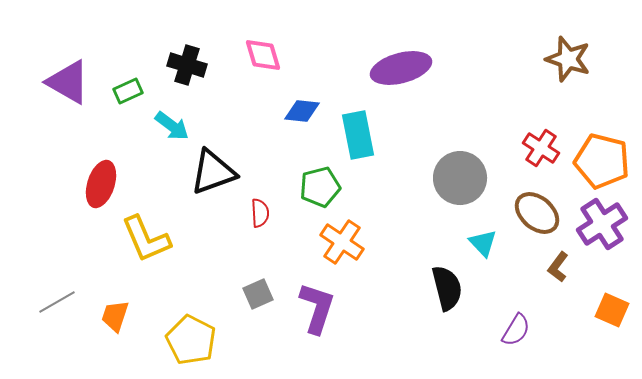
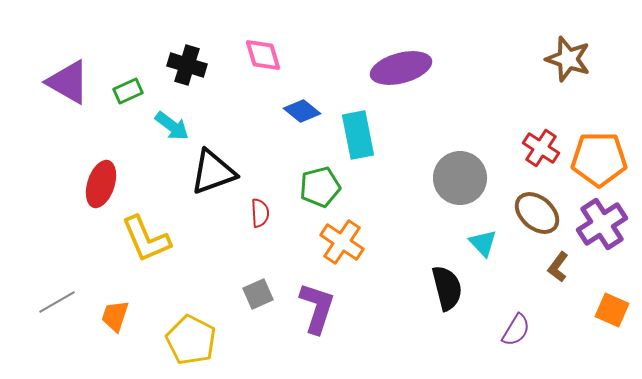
blue diamond: rotated 33 degrees clockwise
orange pentagon: moved 3 px left, 2 px up; rotated 14 degrees counterclockwise
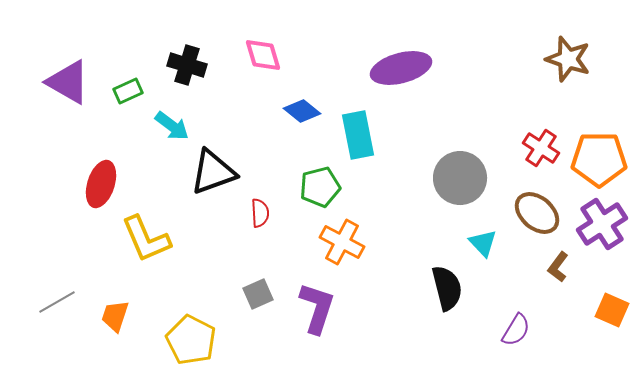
orange cross: rotated 6 degrees counterclockwise
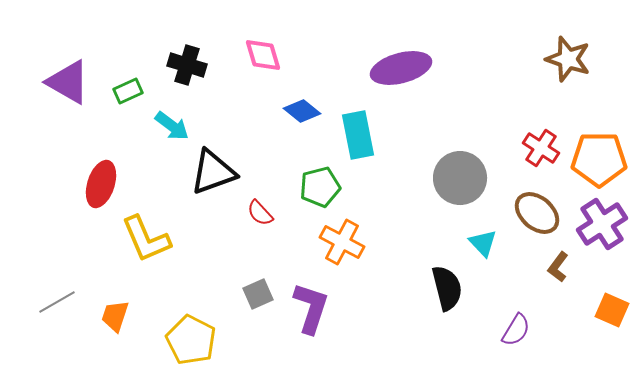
red semicircle: rotated 140 degrees clockwise
purple L-shape: moved 6 px left
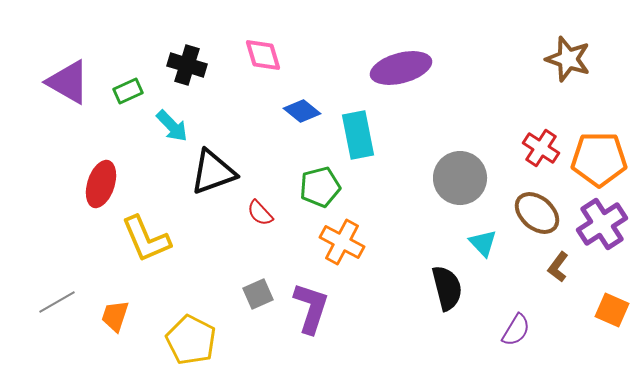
cyan arrow: rotated 9 degrees clockwise
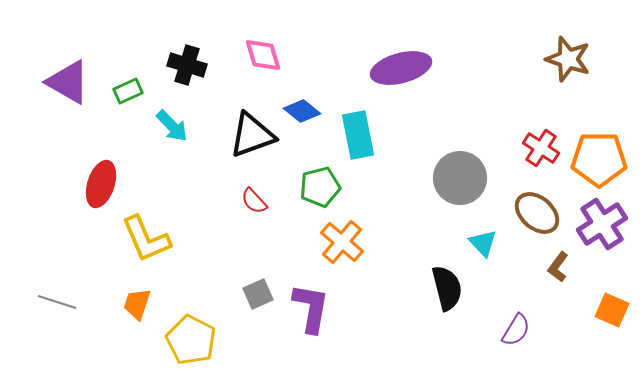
black triangle: moved 39 px right, 37 px up
red semicircle: moved 6 px left, 12 px up
orange cross: rotated 12 degrees clockwise
gray line: rotated 48 degrees clockwise
purple L-shape: rotated 8 degrees counterclockwise
orange trapezoid: moved 22 px right, 12 px up
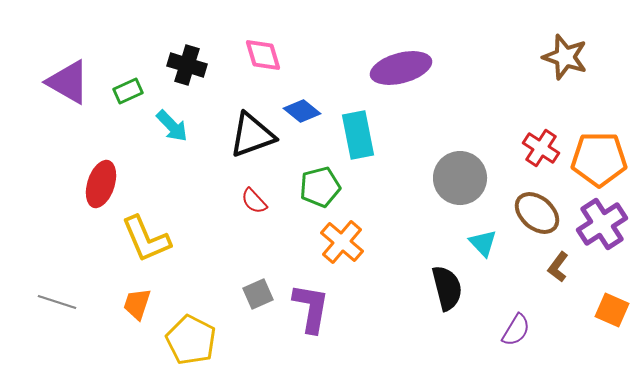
brown star: moved 3 px left, 2 px up
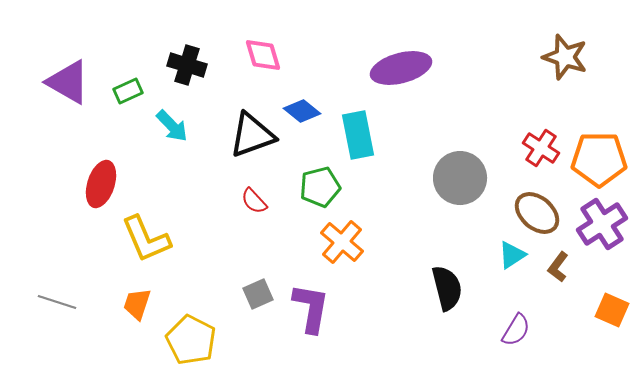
cyan triangle: moved 29 px right, 12 px down; rotated 40 degrees clockwise
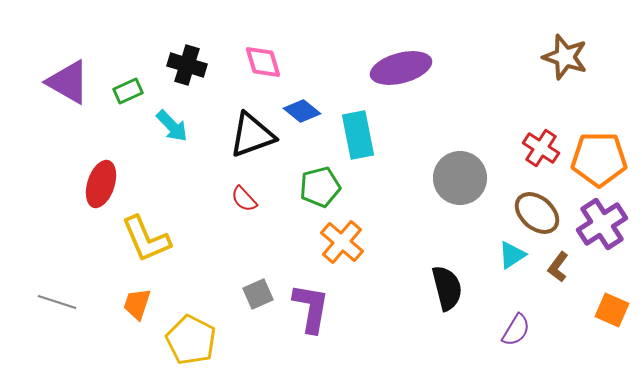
pink diamond: moved 7 px down
red semicircle: moved 10 px left, 2 px up
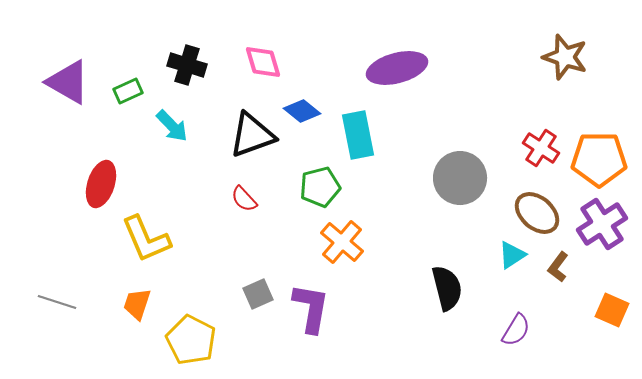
purple ellipse: moved 4 px left
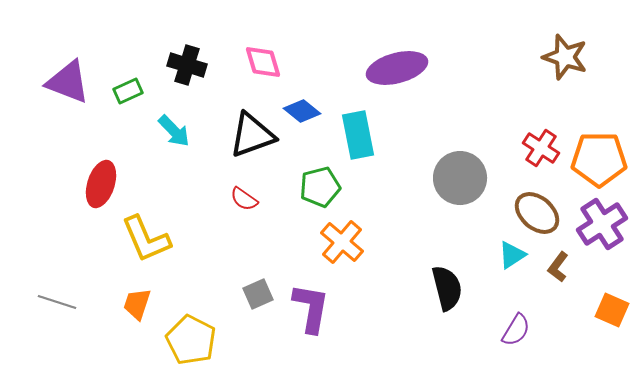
purple triangle: rotated 9 degrees counterclockwise
cyan arrow: moved 2 px right, 5 px down
red semicircle: rotated 12 degrees counterclockwise
